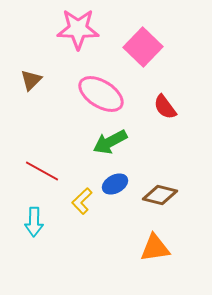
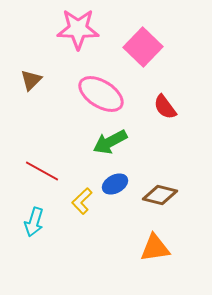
cyan arrow: rotated 16 degrees clockwise
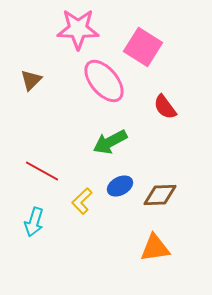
pink square: rotated 12 degrees counterclockwise
pink ellipse: moved 3 px right, 13 px up; rotated 18 degrees clockwise
blue ellipse: moved 5 px right, 2 px down
brown diamond: rotated 16 degrees counterclockwise
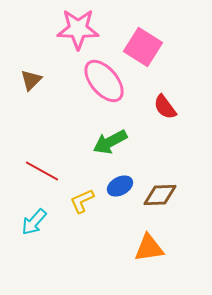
yellow L-shape: rotated 20 degrees clockwise
cyan arrow: rotated 24 degrees clockwise
orange triangle: moved 6 px left
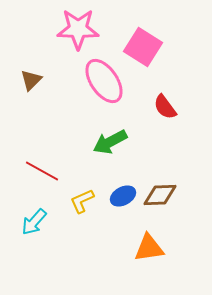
pink ellipse: rotated 6 degrees clockwise
blue ellipse: moved 3 px right, 10 px down
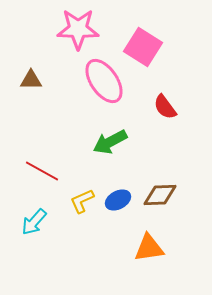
brown triangle: rotated 45 degrees clockwise
blue ellipse: moved 5 px left, 4 px down
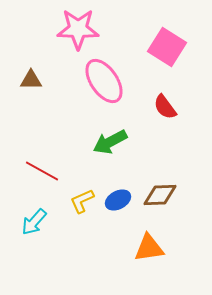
pink square: moved 24 px right
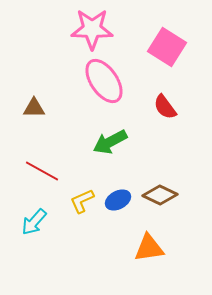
pink star: moved 14 px right
brown triangle: moved 3 px right, 28 px down
brown diamond: rotated 28 degrees clockwise
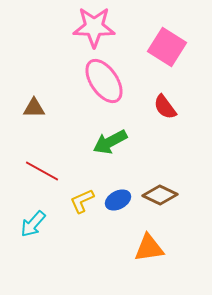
pink star: moved 2 px right, 2 px up
cyan arrow: moved 1 px left, 2 px down
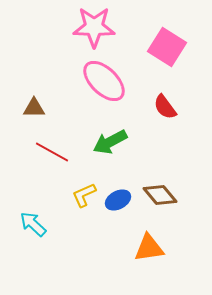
pink ellipse: rotated 12 degrees counterclockwise
red line: moved 10 px right, 19 px up
brown diamond: rotated 24 degrees clockwise
yellow L-shape: moved 2 px right, 6 px up
cyan arrow: rotated 92 degrees clockwise
